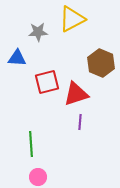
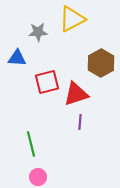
brown hexagon: rotated 8 degrees clockwise
green line: rotated 10 degrees counterclockwise
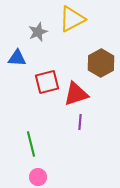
gray star: rotated 18 degrees counterclockwise
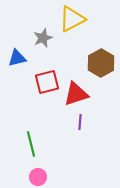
gray star: moved 5 px right, 6 px down
blue triangle: rotated 18 degrees counterclockwise
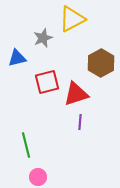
green line: moved 5 px left, 1 px down
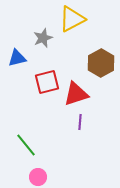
green line: rotated 25 degrees counterclockwise
